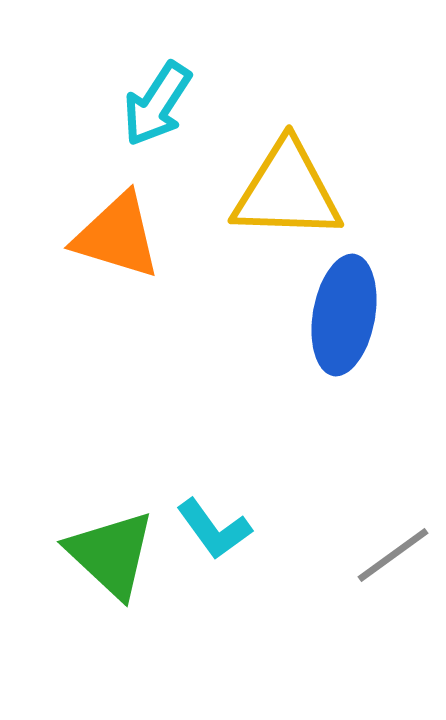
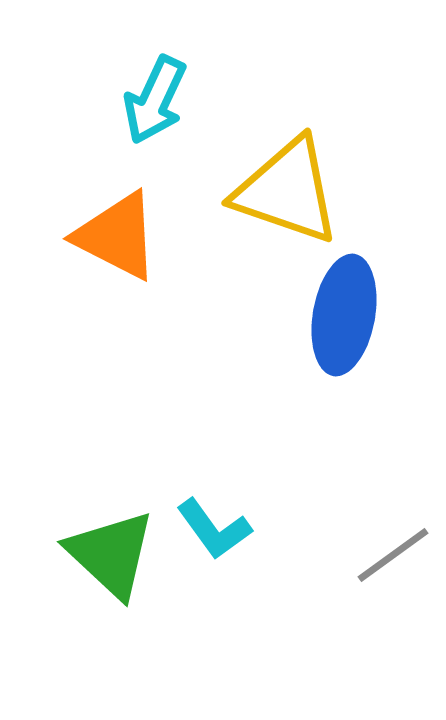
cyan arrow: moved 2 px left, 4 px up; rotated 8 degrees counterclockwise
yellow triangle: rotated 17 degrees clockwise
orange triangle: rotated 10 degrees clockwise
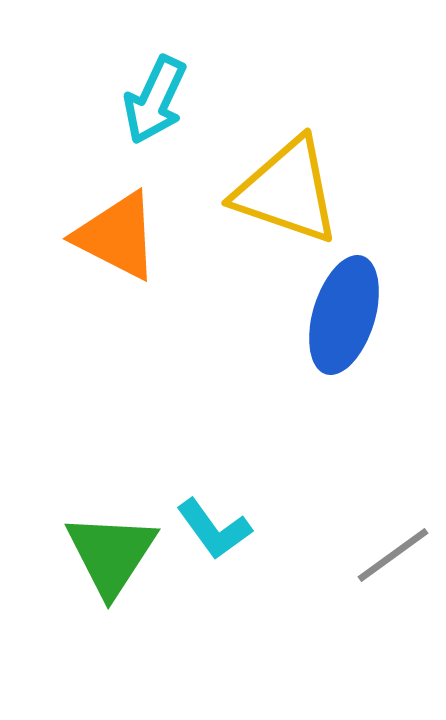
blue ellipse: rotated 7 degrees clockwise
green triangle: rotated 20 degrees clockwise
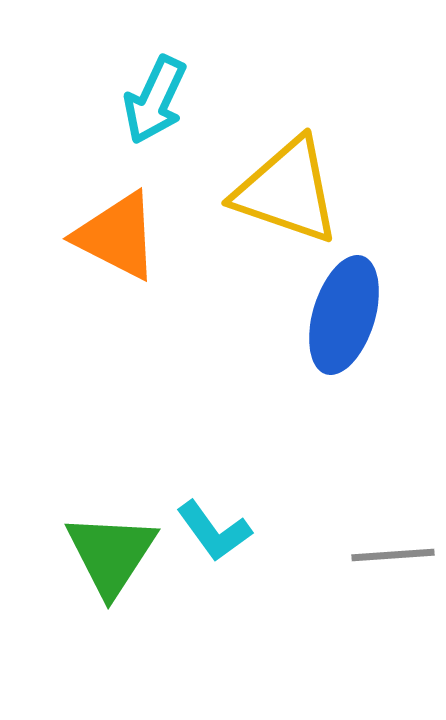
cyan L-shape: moved 2 px down
gray line: rotated 32 degrees clockwise
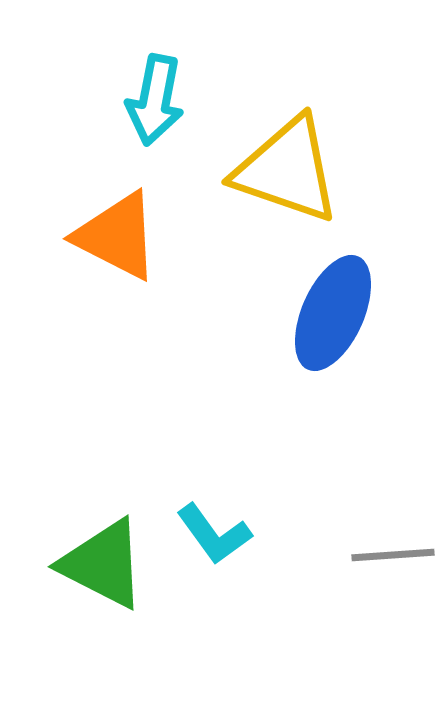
cyan arrow: rotated 14 degrees counterclockwise
yellow triangle: moved 21 px up
blue ellipse: moved 11 px left, 2 px up; rotated 7 degrees clockwise
cyan L-shape: moved 3 px down
green triangle: moved 8 px left, 10 px down; rotated 36 degrees counterclockwise
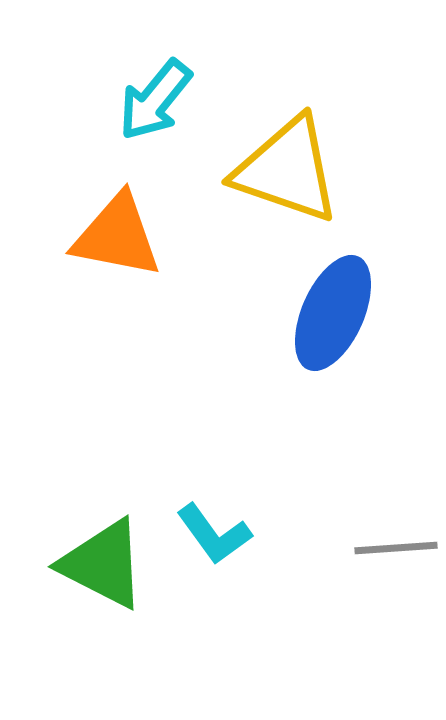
cyan arrow: rotated 28 degrees clockwise
orange triangle: rotated 16 degrees counterclockwise
gray line: moved 3 px right, 7 px up
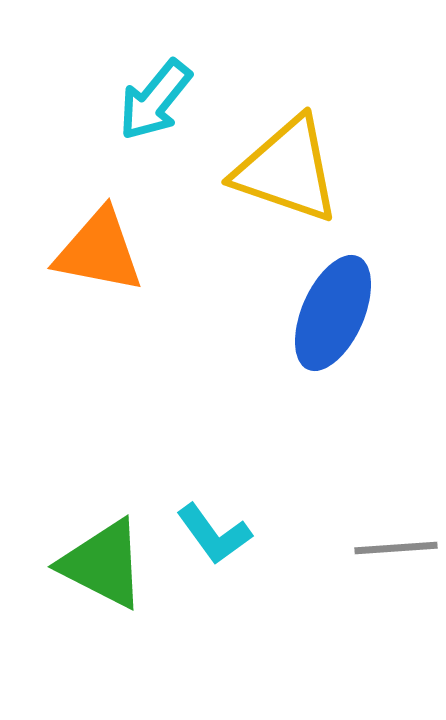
orange triangle: moved 18 px left, 15 px down
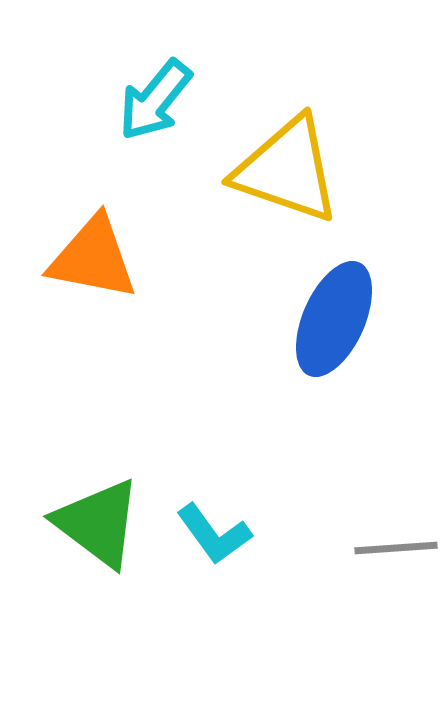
orange triangle: moved 6 px left, 7 px down
blue ellipse: moved 1 px right, 6 px down
green triangle: moved 5 px left, 41 px up; rotated 10 degrees clockwise
